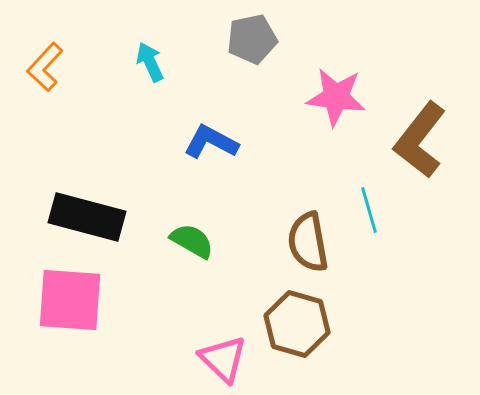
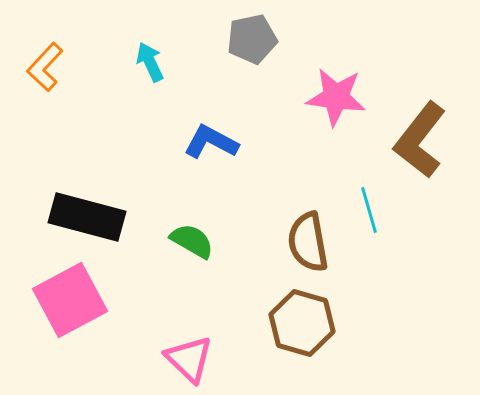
pink square: rotated 32 degrees counterclockwise
brown hexagon: moved 5 px right, 1 px up
pink triangle: moved 34 px left
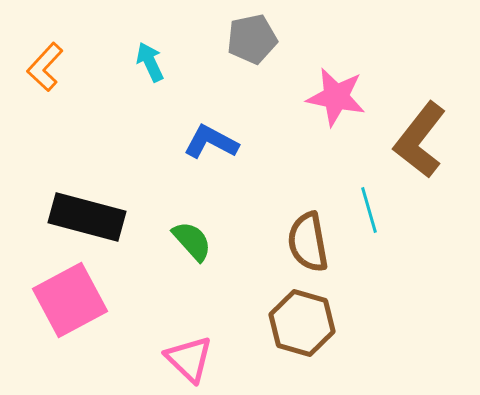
pink star: rotated 4 degrees clockwise
green semicircle: rotated 18 degrees clockwise
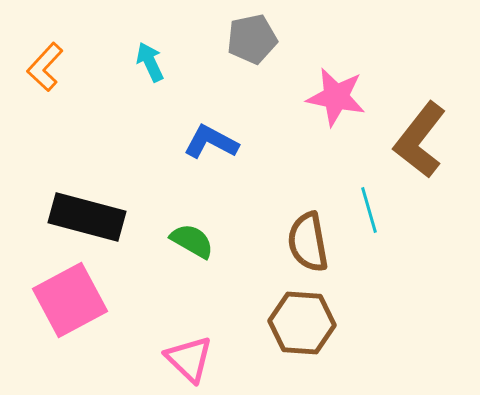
green semicircle: rotated 18 degrees counterclockwise
brown hexagon: rotated 12 degrees counterclockwise
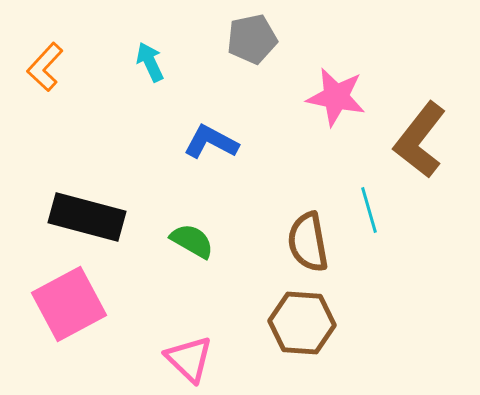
pink square: moved 1 px left, 4 px down
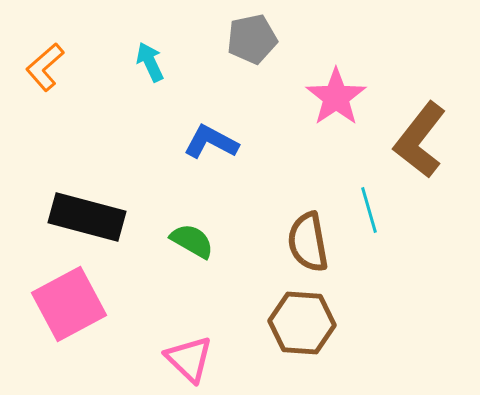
orange L-shape: rotated 6 degrees clockwise
pink star: rotated 26 degrees clockwise
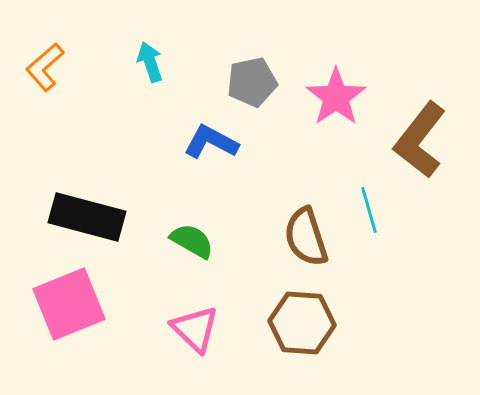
gray pentagon: moved 43 px down
cyan arrow: rotated 6 degrees clockwise
brown semicircle: moved 2 px left, 5 px up; rotated 8 degrees counterclockwise
pink square: rotated 6 degrees clockwise
pink triangle: moved 6 px right, 30 px up
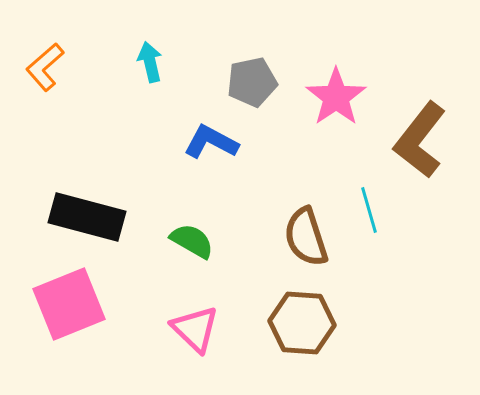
cyan arrow: rotated 6 degrees clockwise
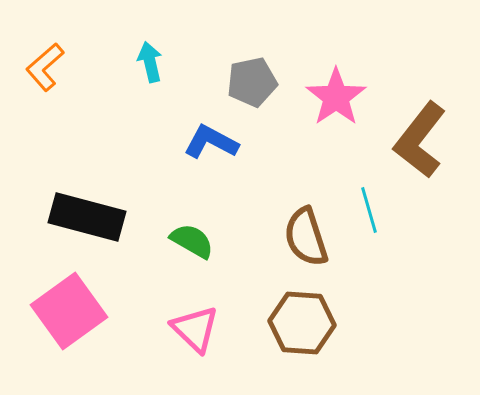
pink square: moved 7 px down; rotated 14 degrees counterclockwise
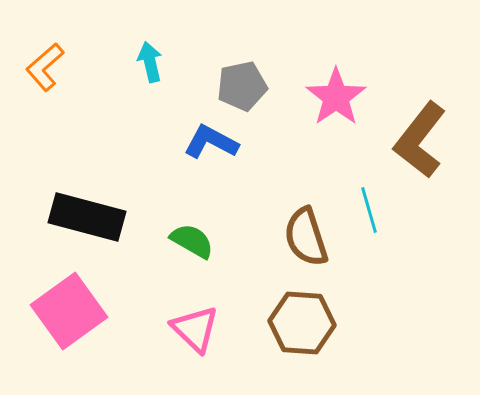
gray pentagon: moved 10 px left, 4 px down
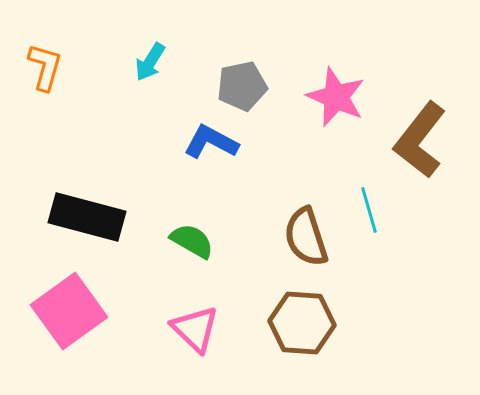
cyan arrow: rotated 135 degrees counterclockwise
orange L-shape: rotated 147 degrees clockwise
pink star: rotated 14 degrees counterclockwise
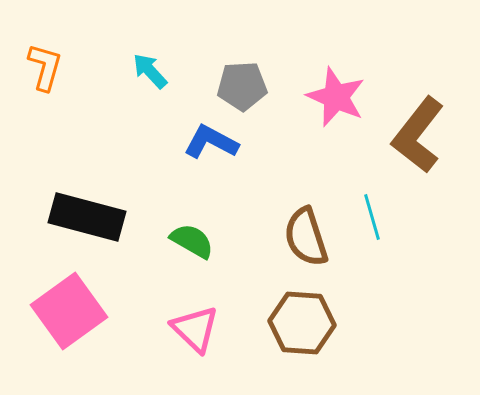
cyan arrow: moved 9 px down; rotated 105 degrees clockwise
gray pentagon: rotated 9 degrees clockwise
brown L-shape: moved 2 px left, 5 px up
cyan line: moved 3 px right, 7 px down
